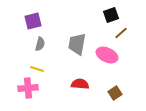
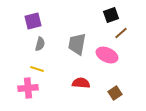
red semicircle: moved 1 px right, 1 px up
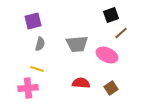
gray trapezoid: rotated 105 degrees counterclockwise
brown square: moved 4 px left, 5 px up
